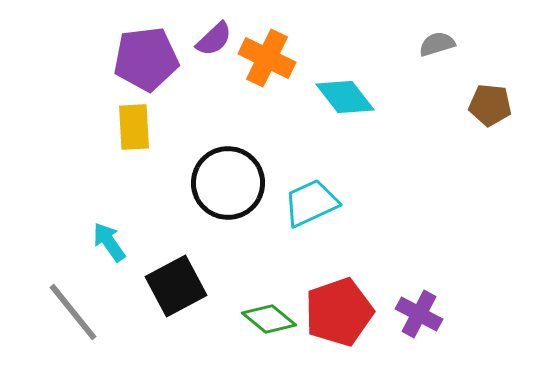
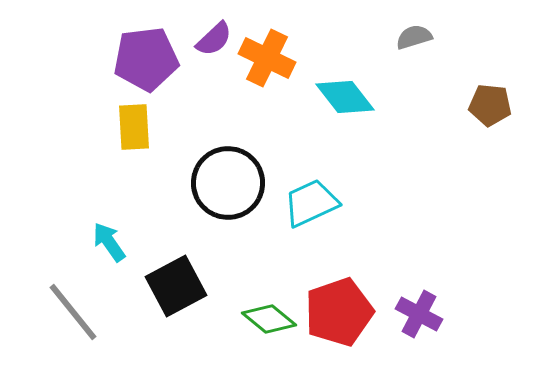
gray semicircle: moved 23 px left, 7 px up
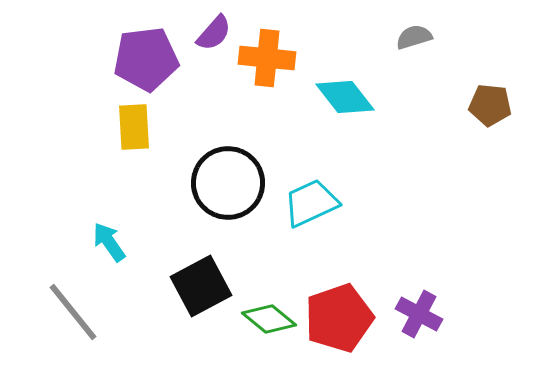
purple semicircle: moved 6 px up; rotated 6 degrees counterclockwise
orange cross: rotated 20 degrees counterclockwise
black square: moved 25 px right
red pentagon: moved 6 px down
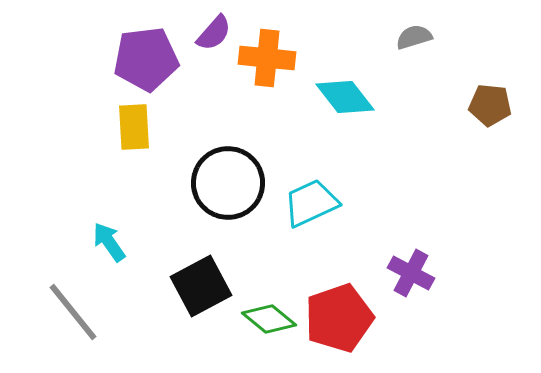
purple cross: moved 8 px left, 41 px up
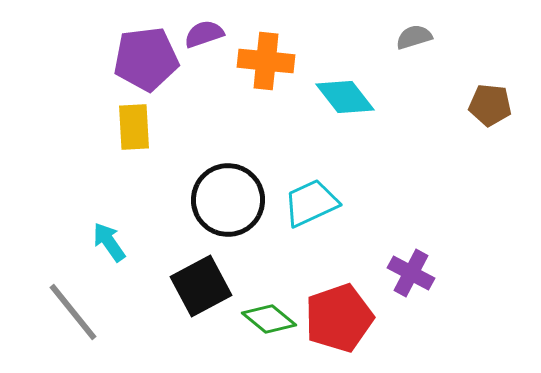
purple semicircle: moved 10 px left, 1 px down; rotated 150 degrees counterclockwise
orange cross: moved 1 px left, 3 px down
black circle: moved 17 px down
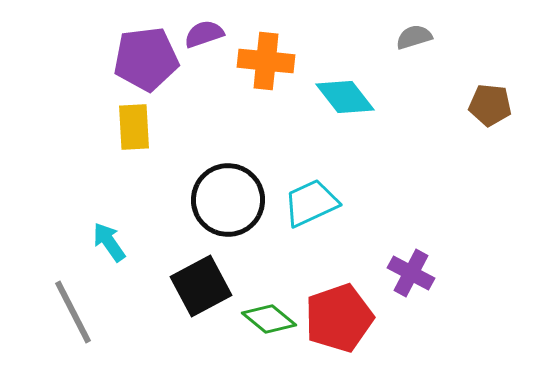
gray line: rotated 12 degrees clockwise
